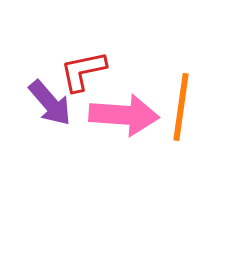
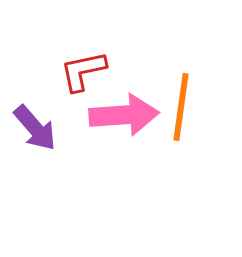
purple arrow: moved 15 px left, 25 px down
pink arrow: rotated 8 degrees counterclockwise
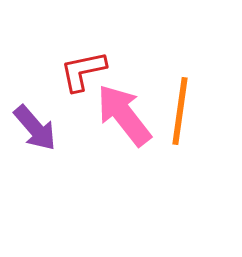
orange line: moved 1 px left, 4 px down
pink arrow: rotated 124 degrees counterclockwise
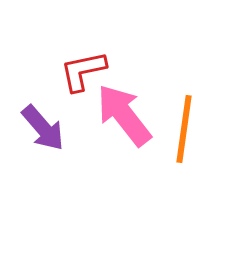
orange line: moved 4 px right, 18 px down
purple arrow: moved 8 px right
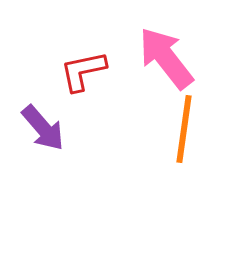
pink arrow: moved 42 px right, 57 px up
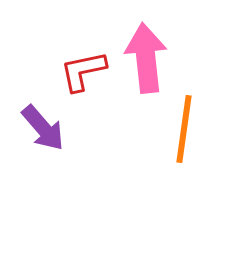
pink arrow: moved 20 px left; rotated 32 degrees clockwise
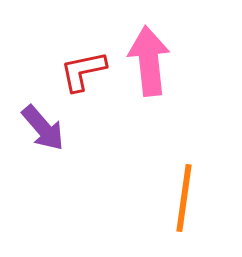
pink arrow: moved 3 px right, 3 px down
orange line: moved 69 px down
